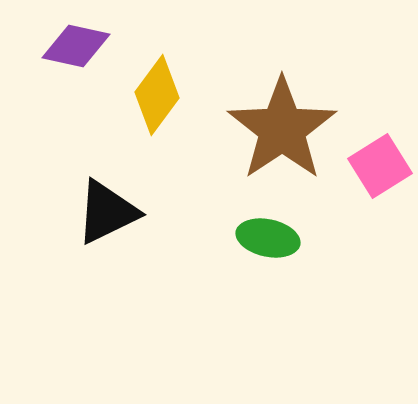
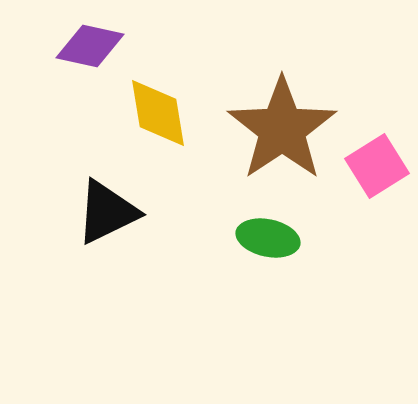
purple diamond: moved 14 px right
yellow diamond: moved 1 px right, 18 px down; rotated 46 degrees counterclockwise
pink square: moved 3 px left
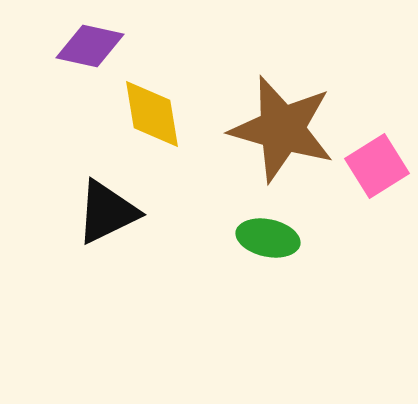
yellow diamond: moved 6 px left, 1 px down
brown star: rotated 22 degrees counterclockwise
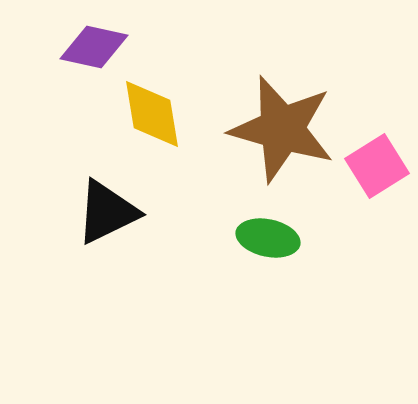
purple diamond: moved 4 px right, 1 px down
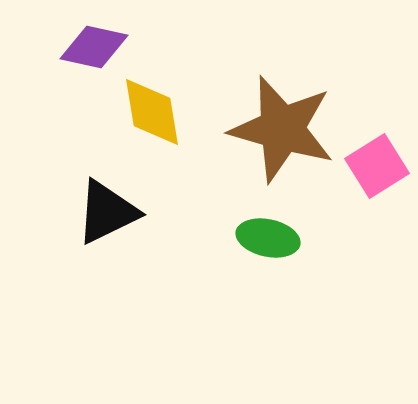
yellow diamond: moved 2 px up
